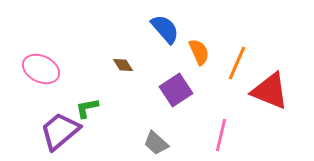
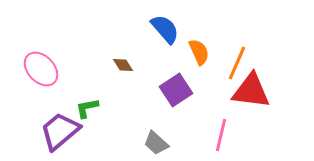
pink ellipse: rotated 21 degrees clockwise
red triangle: moved 19 px left; rotated 15 degrees counterclockwise
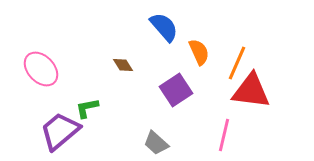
blue semicircle: moved 1 px left, 2 px up
pink line: moved 3 px right
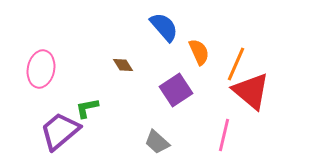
orange line: moved 1 px left, 1 px down
pink ellipse: rotated 54 degrees clockwise
red triangle: rotated 33 degrees clockwise
gray trapezoid: moved 1 px right, 1 px up
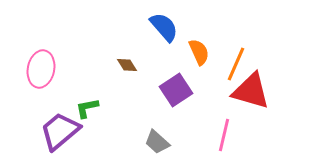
brown diamond: moved 4 px right
red triangle: rotated 24 degrees counterclockwise
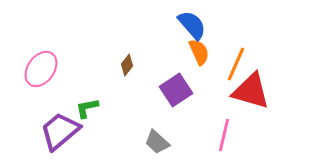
blue semicircle: moved 28 px right, 2 px up
brown diamond: rotated 70 degrees clockwise
pink ellipse: rotated 24 degrees clockwise
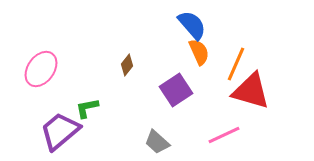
pink line: rotated 52 degrees clockwise
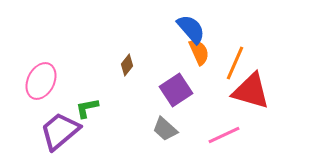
blue semicircle: moved 1 px left, 4 px down
orange line: moved 1 px left, 1 px up
pink ellipse: moved 12 px down; rotated 9 degrees counterclockwise
gray trapezoid: moved 8 px right, 13 px up
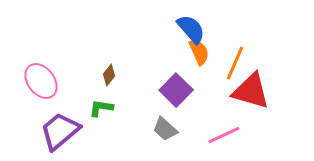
brown diamond: moved 18 px left, 10 px down
pink ellipse: rotated 63 degrees counterclockwise
purple square: rotated 12 degrees counterclockwise
green L-shape: moved 14 px right; rotated 20 degrees clockwise
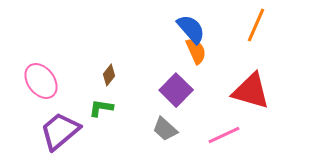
orange semicircle: moved 3 px left, 1 px up
orange line: moved 21 px right, 38 px up
